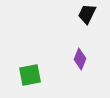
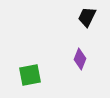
black trapezoid: moved 3 px down
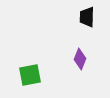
black trapezoid: rotated 25 degrees counterclockwise
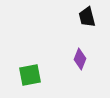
black trapezoid: rotated 15 degrees counterclockwise
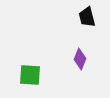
green square: rotated 15 degrees clockwise
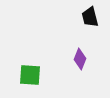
black trapezoid: moved 3 px right
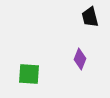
green square: moved 1 px left, 1 px up
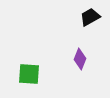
black trapezoid: rotated 75 degrees clockwise
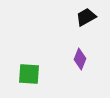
black trapezoid: moved 4 px left
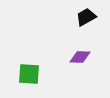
purple diamond: moved 2 px up; rotated 70 degrees clockwise
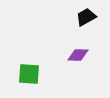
purple diamond: moved 2 px left, 2 px up
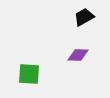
black trapezoid: moved 2 px left
